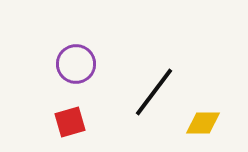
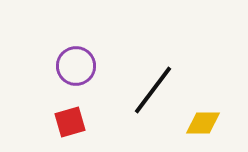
purple circle: moved 2 px down
black line: moved 1 px left, 2 px up
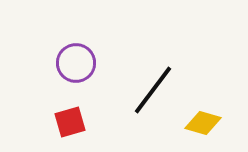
purple circle: moved 3 px up
yellow diamond: rotated 15 degrees clockwise
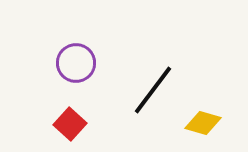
red square: moved 2 px down; rotated 32 degrees counterclockwise
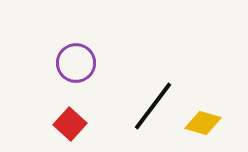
black line: moved 16 px down
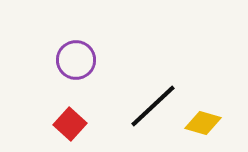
purple circle: moved 3 px up
black line: rotated 10 degrees clockwise
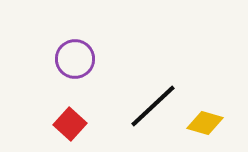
purple circle: moved 1 px left, 1 px up
yellow diamond: moved 2 px right
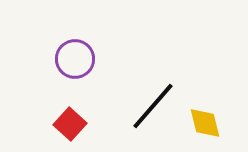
black line: rotated 6 degrees counterclockwise
yellow diamond: rotated 60 degrees clockwise
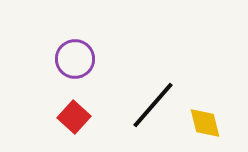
black line: moved 1 px up
red square: moved 4 px right, 7 px up
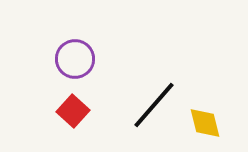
black line: moved 1 px right
red square: moved 1 px left, 6 px up
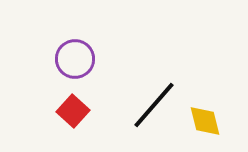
yellow diamond: moved 2 px up
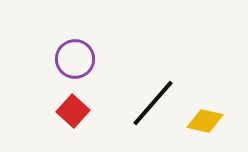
black line: moved 1 px left, 2 px up
yellow diamond: rotated 63 degrees counterclockwise
